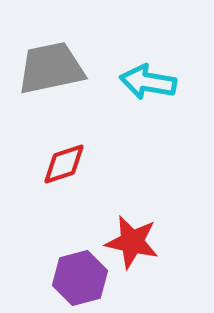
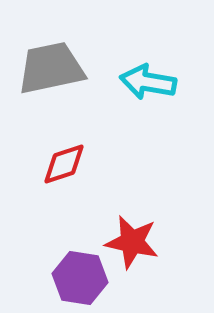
purple hexagon: rotated 24 degrees clockwise
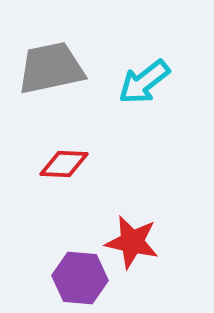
cyan arrow: moved 4 px left; rotated 48 degrees counterclockwise
red diamond: rotated 21 degrees clockwise
purple hexagon: rotated 4 degrees counterclockwise
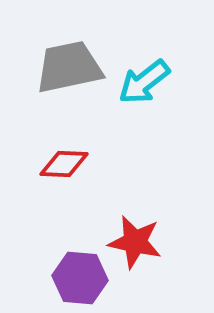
gray trapezoid: moved 18 px right, 1 px up
red star: moved 3 px right
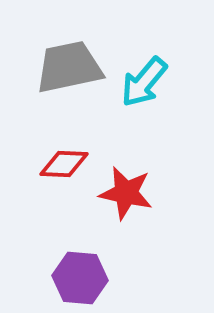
cyan arrow: rotated 12 degrees counterclockwise
red star: moved 9 px left, 49 px up
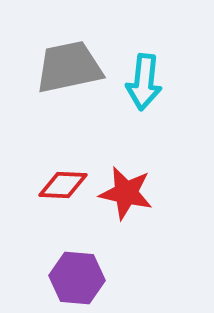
cyan arrow: rotated 34 degrees counterclockwise
red diamond: moved 1 px left, 21 px down
purple hexagon: moved 3 px left
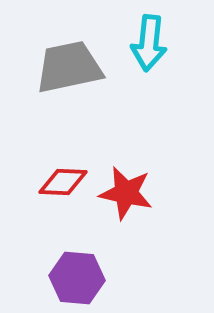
cyan arrow: moved 5 px right, 39 px up
red diamond: moved 3 px up
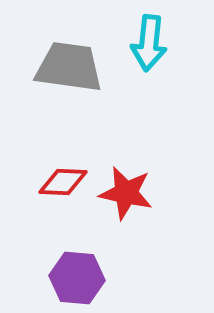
gray trapezoid: rotated 20 degrees clockwise
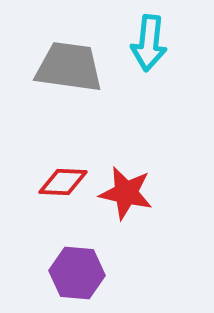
purple hexagon: moved 5 px up
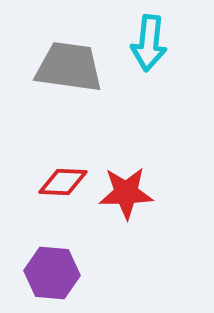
red star: rotated 14 degrees counterclockwise
purple hexagon: moved 25 px left
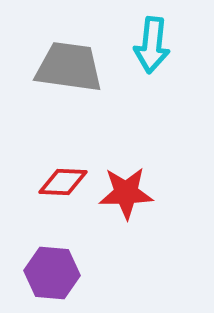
cyan arrow: moved 3 px right, 2 px down
